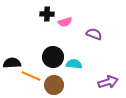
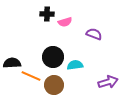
cyan semicircle: moved 1 px right, 1 px down; rotated 14 degrees counterclockwise
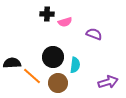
cyan semicircle: rotated 105 degrees clockwise
orange line: moved 1 px right; rotated 18 degrees clockwise
brown circle: moved 4 px right, 2 px up
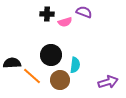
purple semicircle: moved 10 px left, 22 px up
black circle: moved 2 px left, 2 px up
brown circle: moved 2 px right, 3 px up
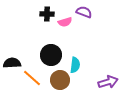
orange line: moved 2 px down
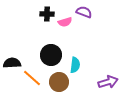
brown circle: moved 1 px left, 2 px down
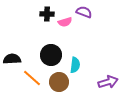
black semicircle: moved 4 px up
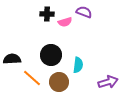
cyan semicircle: moved 3 px right
